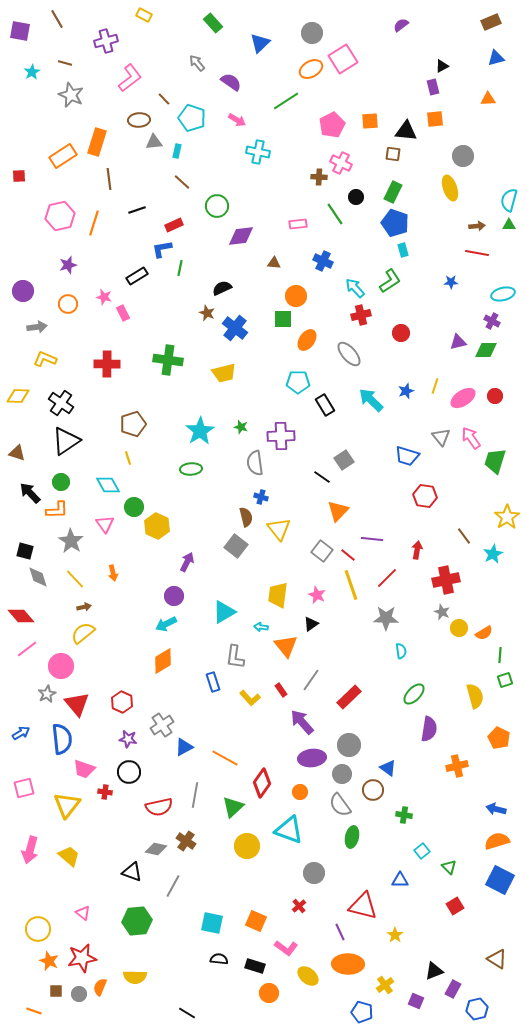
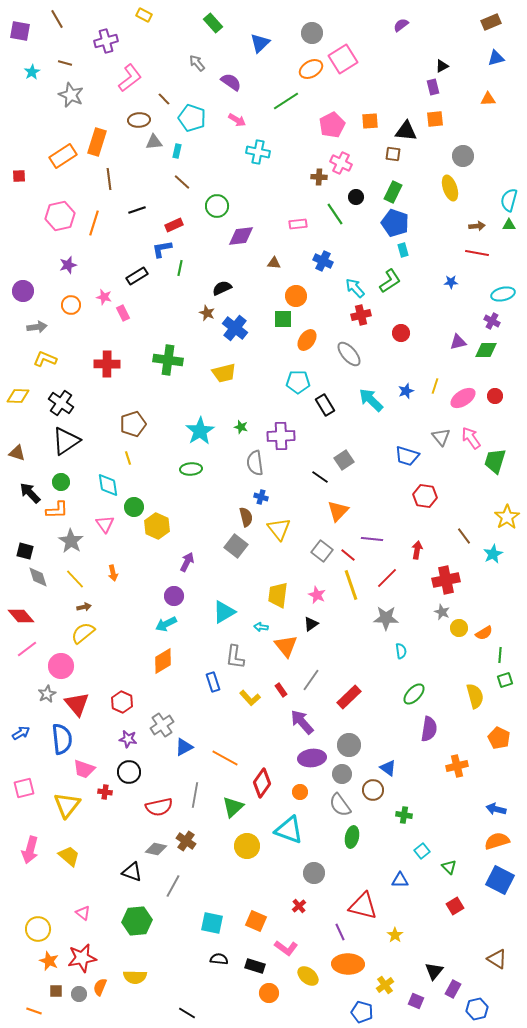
orange circle at (68, 304): moved 3 px right, 1 px down
black line at (322, 477): moved 2 px left
cyan diamond at (108, 485): rotated 20 degrees clockwise
black triangle at (434, 971): rotated 30 degrees counterclockwise
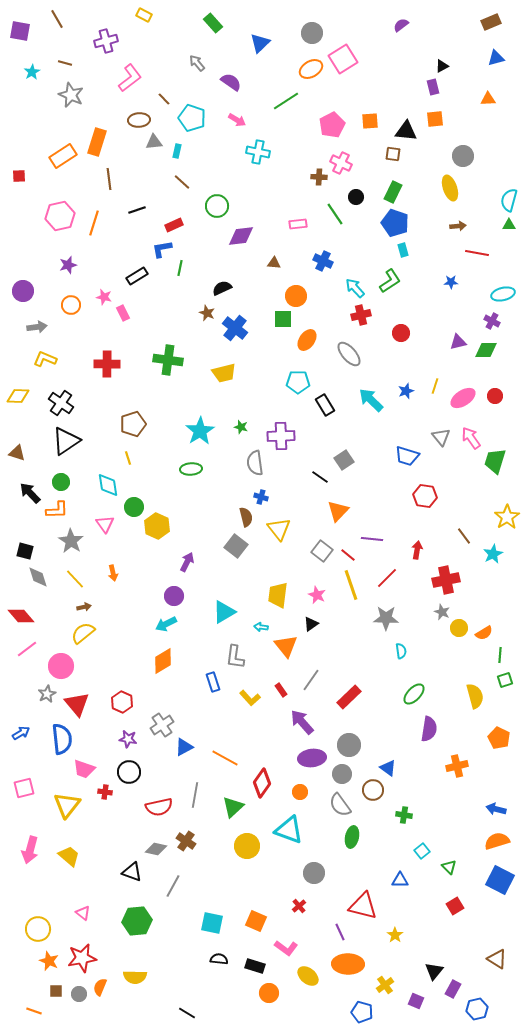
brown arrow at (477, 226): moved 19 px left
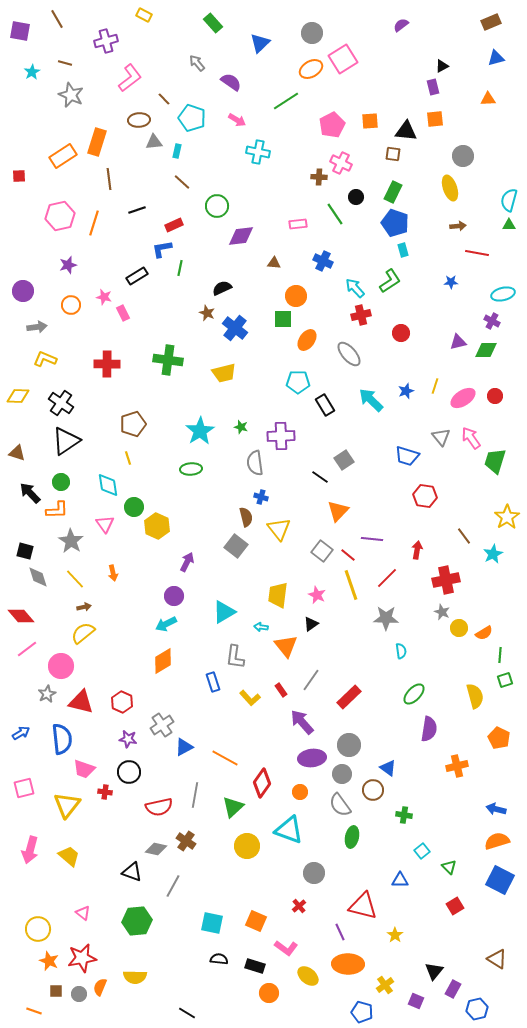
red triangle at (77, 704): moved 4 px right, 2 px up; rotated 36 degrees counterclockwise
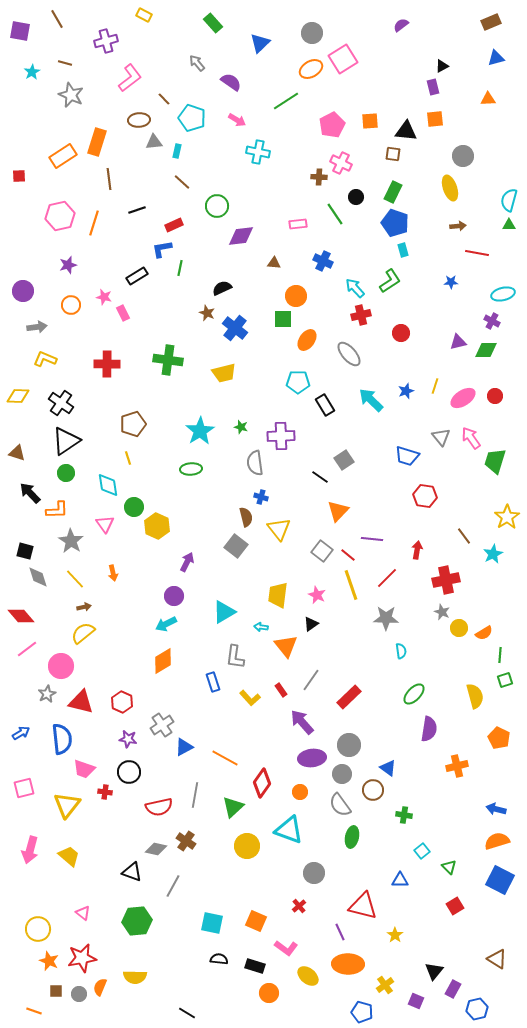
green circle at (61, 482): moved 5 px right, 9 px up
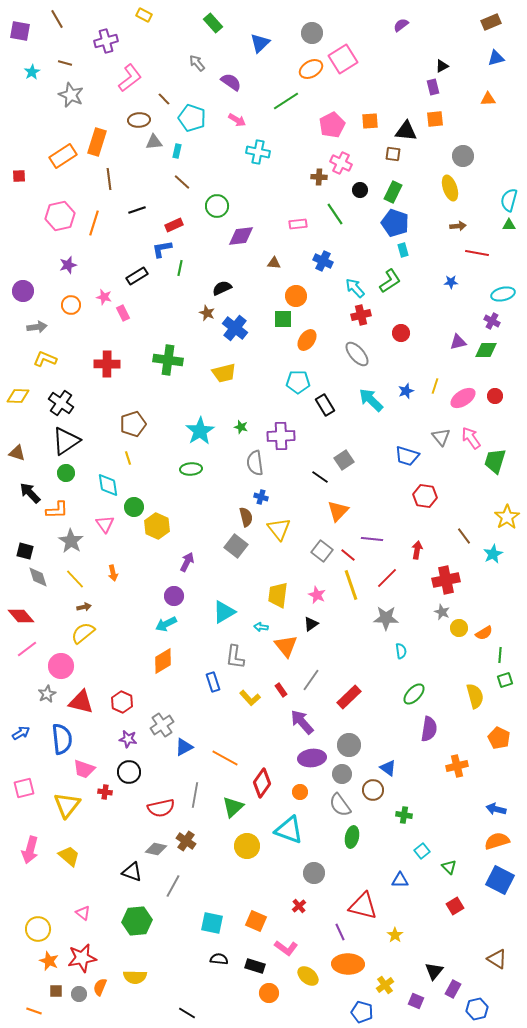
black circle at (356, 197): moved 4 px right, 7 px up
gray ellipse at (349, 354): moved 8 px right
red semicircle at (159, 807): moved 2 px right, 1 px down
